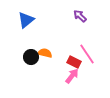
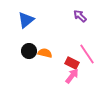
black circle: moved 2 px left, 6 px up
red rectangle: moved 2 px left, 1 px down
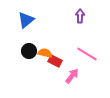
purple arrow: rotated 48 degrees clockwise
pink line: rotated 25 degrees counterclockwise
red rectangle: moved 17 px left, 2 px up
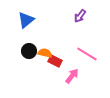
purple arrow: rotated 144 degrees counterclockwise
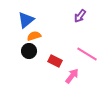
orange semicircle: moved 11 px left, 17 px up; rotated 32 degrees counterclockwise
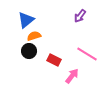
red rectangle: moved 1 px left, 1 px up
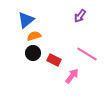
black circle: moved 4 px right, 2 px down
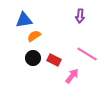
purple arrow: rotated 32 degrees counterclockwise
blue triangle: moved 2 px left; rotated 30 degrees clockwise
orange semicircle: rotated 16 degrees counterclockwise
black circle: moved 5 px down
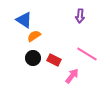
blue triangle: rotated 42 degrees clockwise
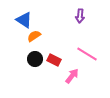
black circle: moved 2 px right, 1 px down
